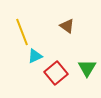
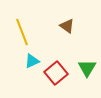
cyan triangle: moved 3 px left, 5 px down
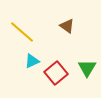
yellow line: rotated 28 degrees counterclockwise
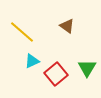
red square: moved 1 px down
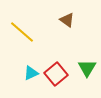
brown triangle: moved 6 px up
cyan triangle: moved 1 px left, 12 px down
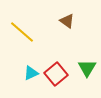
brown triangle: moved 1 px down
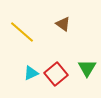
brown triangle: moved 4 px left, 3 px down
